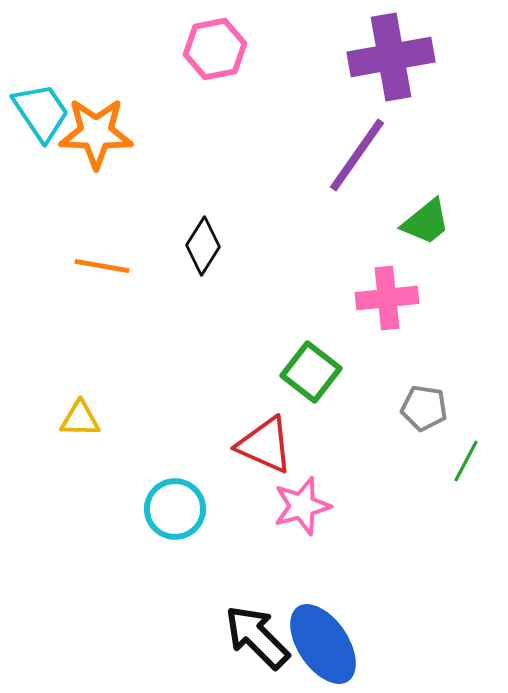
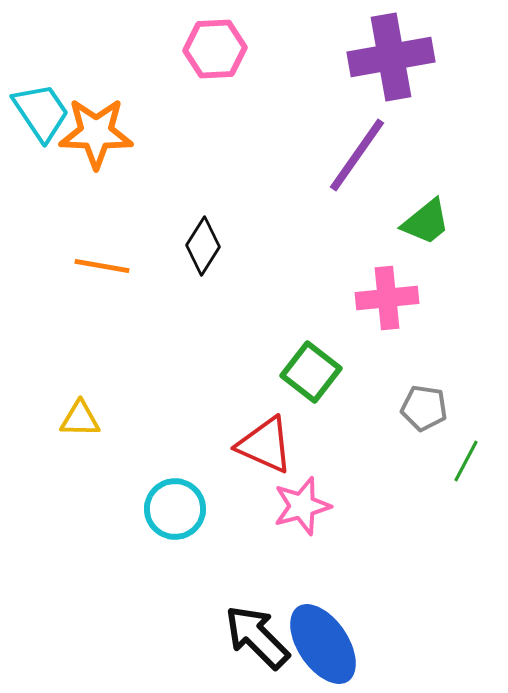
pink hexagon: rotated 8 degrees clockwise
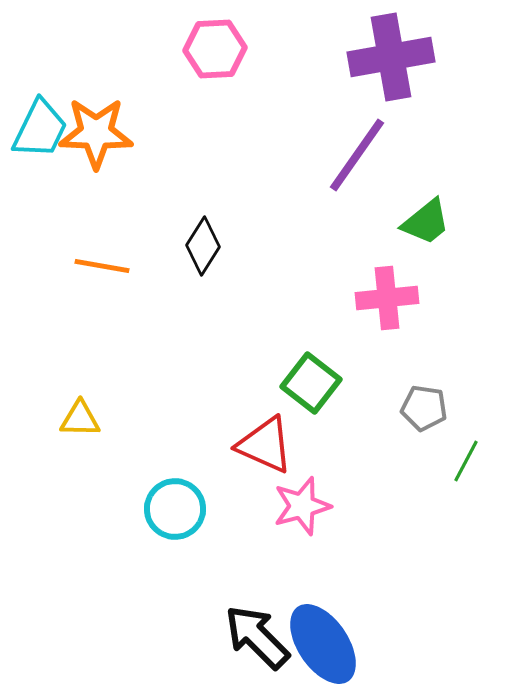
cyan trapezoid: moved 1 px left, 17 px down; rotated 60 degrees clockwise
green square: moved 11 px down
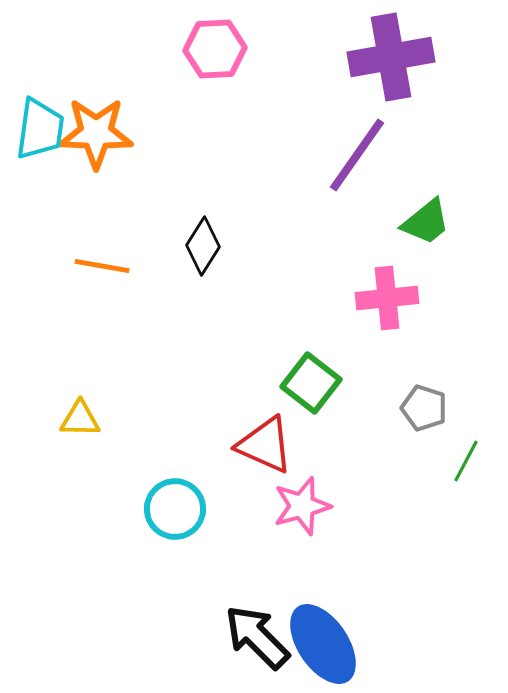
cyan trapezoid: rotated 18 degrees counterclockwise
gray pentagon: rotated 9 degrees clockwise
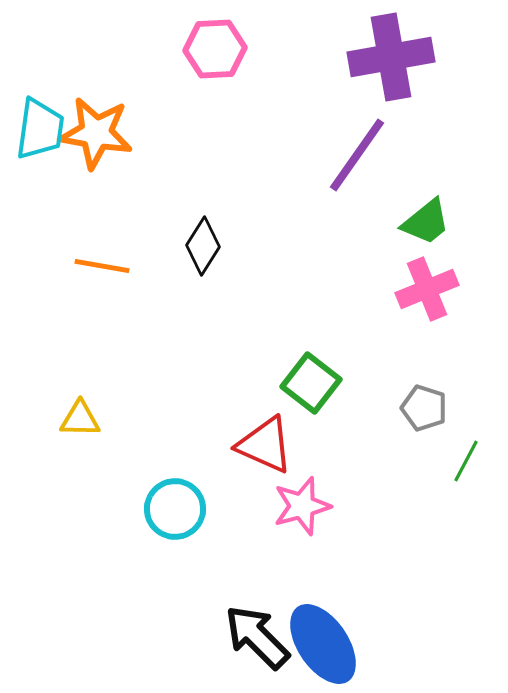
orange star: rotated 8 degrees clockwise
pink cross: moved 40 px right, 9 px up; rotated 16 degrees counterclockwise
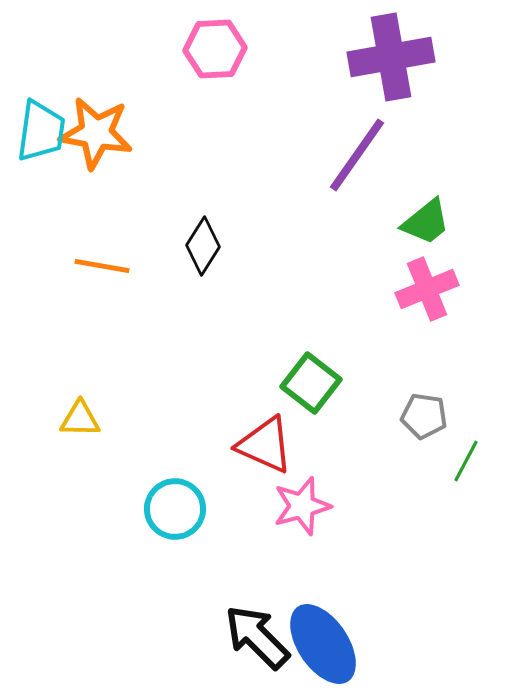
cyan trapezoid: moved 1 px right, 2 px down
gray pentagon: moved 8 px down; rotated 9 degrees counterclockwise
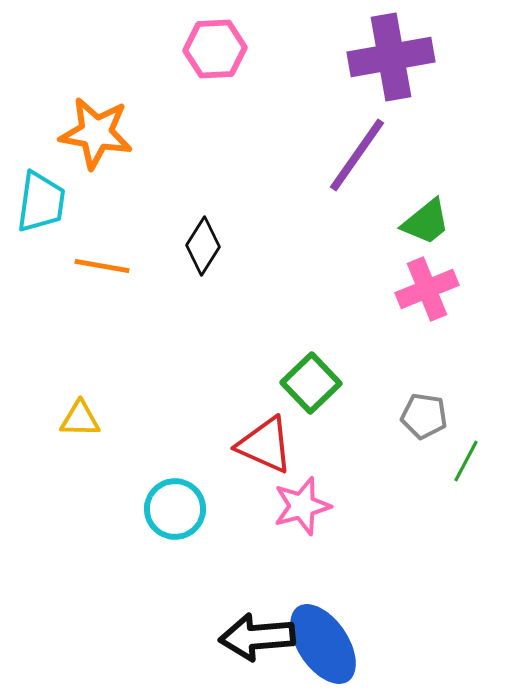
cyan trapezoid: moved 71 px down
green square: rotated 8 degrees clockwise
black arrow: rotated 50 degrees counterclockwise
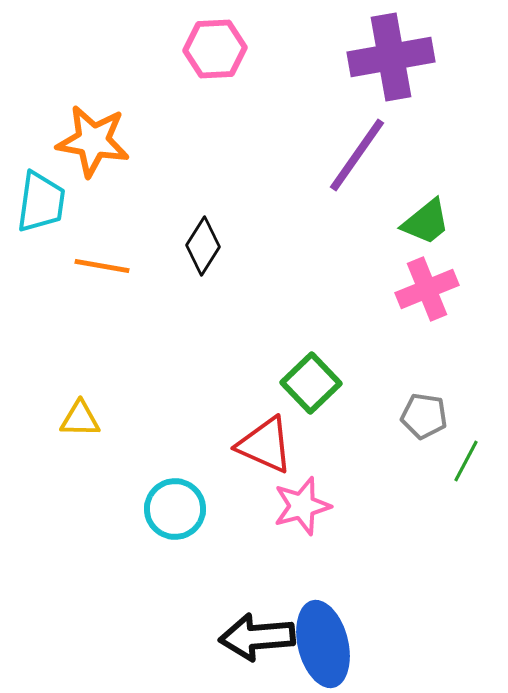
orange star: moved 3 px left, 8 px down
blue ellipse: rotated 20 degrees clockwise
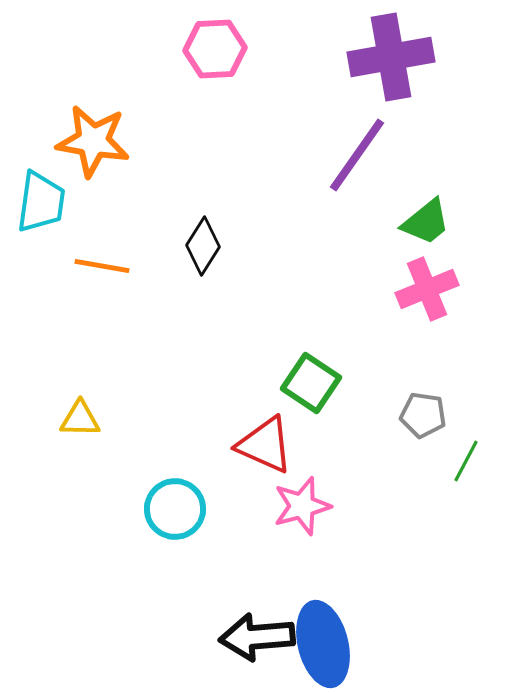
green square: rotated 12 degrees counterclockwise
gray pentagon: moved 1 px left, 1 px up
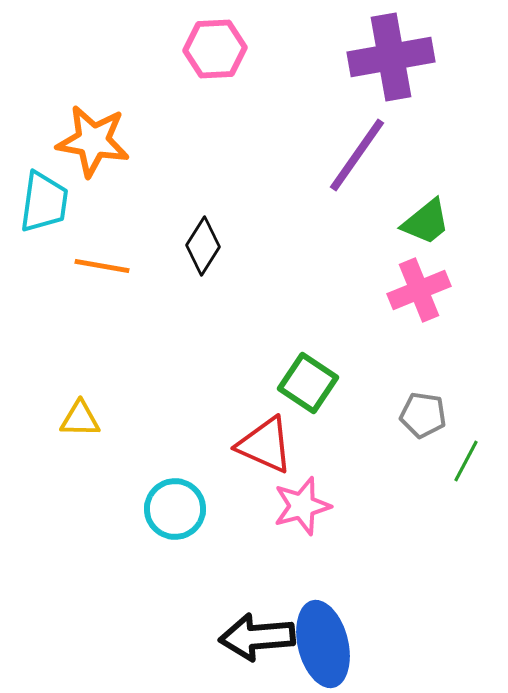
cyan trapezoid: moved 3 px right
pink cross: moved 8 px left, 1 px down
green square: moved 3 px left
